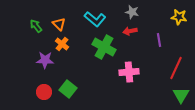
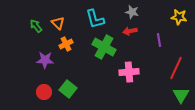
cyan L-shape: rotated 35 degrees clockwise
orange triangle: moved 1 px left, 1 px up
orange cross: moved 4 px right; rotated 24 degrees clockwise
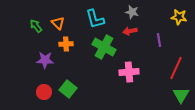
orange cross: rotated 24 degrees clockwise
